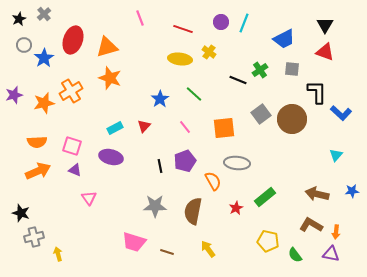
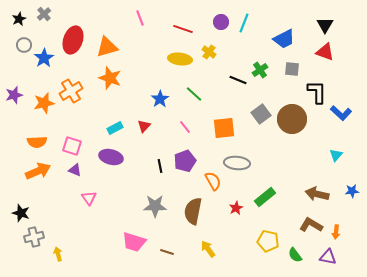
purple triangle at (331, 254): moved 3 px left, 3 px down
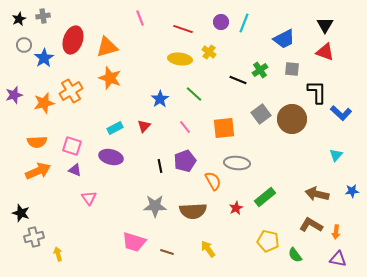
gray cross at (44, 14): moved 1 px left, 2 px down; rotated 32 degrees clockwise
brown semicircle at (193, 211): rotated 104 degrees counterclockwise
purple triangle at (328, 257): moved 10 px right, 2 px down
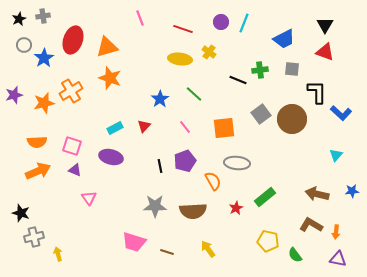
green cross at (260, 70): rotated 28 degrees clockwise
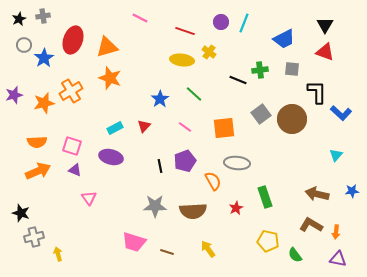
pink line at (140, 18): rotated 42 degrees counterclockwise
red line at (183, 29): moved 2 px right, 2 px down
yellow ellipse at (180, 59): moved 2 px right, 1 px down
pink line at (185, 127): rotated 16 degrees counterclockwise
green rectangle at (265, 197): rotated 70 degrees counterclockwise
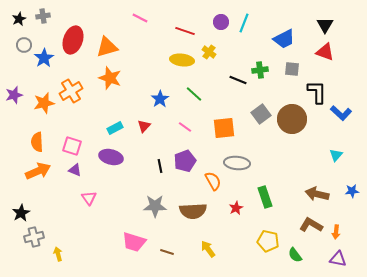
orange semicircle at (37, 142): rotated 90 degrees clockwise
black star at (21, 213): rotated 24 degrees clockwise
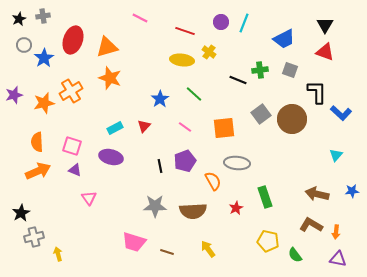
gray square at (292, 69): moved 2 px left, 1 px down; rotated 14 degrees clockwise
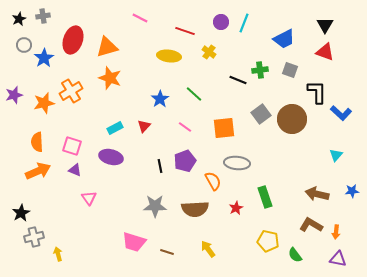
yellow ellipse at (182, 60): moved 13 px left, 4 px up
brown semicircle at (193, 211): moved 2 px right, 2 px up
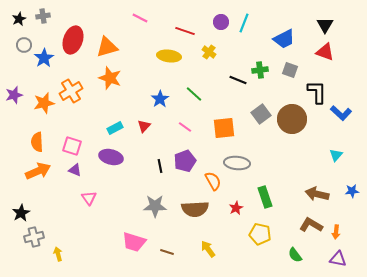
yellow pentagon at (268, 241): moved 8 px left, 7 px up
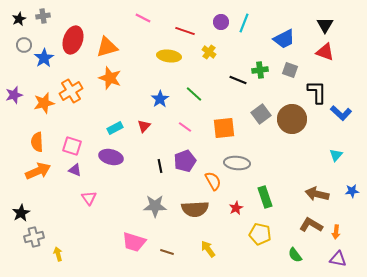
pink line at (140, 18): moved 3 px right
